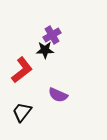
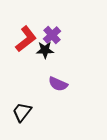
purple cross: rotated 12 degrees counterclockwise
red L-shape: moved 4 px right, 31 px up
purple semicircle: moved 11 px up
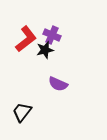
purple cross: rotated 24 degrees counterclockwise
black star: rotated 12 degrees counterclockwise
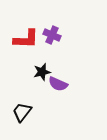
red L-shape: rotated 40 degrees clockwise
black star: moved 3 px left, 22 px down
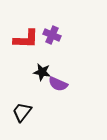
black star: rotated 24 degrees clockwise
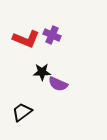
red L-shape: rotated 20 degrees clockwise
black star: rotated 12 degrees counterclockwise
black trapezoid: rotated 15 degrees clockwise
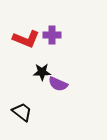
purple cross: rotated 24 degrees counterclockwise
black trapezoid: rotated 75 degrees clockwise
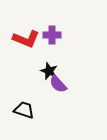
black star: moved 7 px right, 1 px up; rotated 24 degrees clockwise
purple semicircle: rotated 24 degrees clockwise
black trapezoid: moved 2 px right, 2 px up; rotated 20 degrees counterclockwise
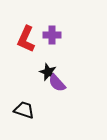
red L-shape: rotated 92 degrees clockwise
black star: moved 1 px left, 1 px down
purple semicircle: moved 1 px left, 1 px up
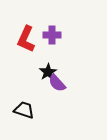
black star: rotated 18 degrees clockwise
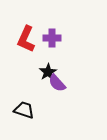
purple cross: moved 3 px down
